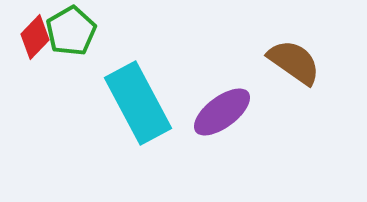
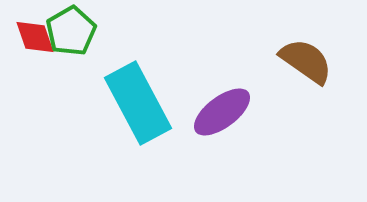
red diamond: rotated 63 degrees counterclockwise
brown semicircle: moved 12 px right, 1 px up
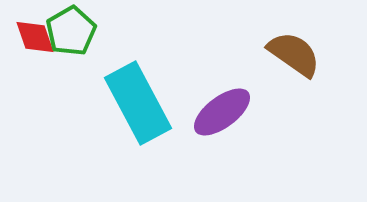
brown semicircle: moved 12 px left, 7 px up
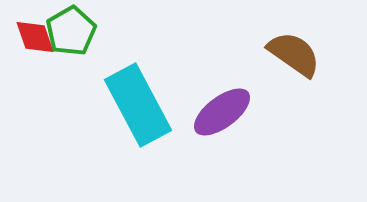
cyan rectangle: moved 2 px down
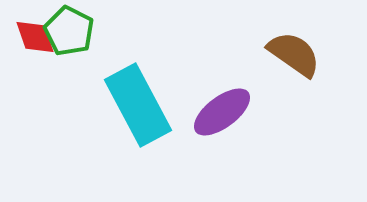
green pentagon: moved 2 px left; rotated 15 degrees counterclockwise
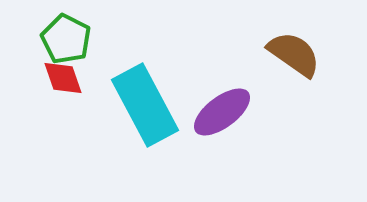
green pentagon: moved 3 px left, 8 px down
red diamond: moved 28 px right, 41 px down
cyan rectangle: moved 7 px right
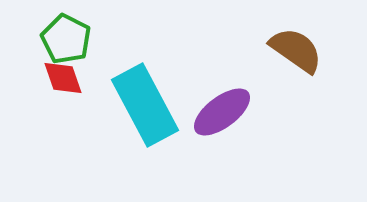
brown semicircle: moved 2 px right, 4 px up
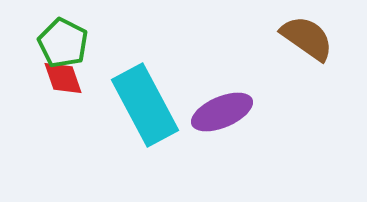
green pentagon: moved 3 px left, 4 px down
brown semicircle: moved 11 px right, 12 px up
purple ellipse: rotated 14 degrees clockwise
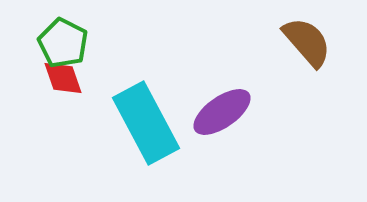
brown semicircle: moved 4 px down; rotated 14 degrees clockwise
cyan rectangle: moved 1 px right, 18 px down
purple ellipse: rotated 12 degrees counterclockwise
